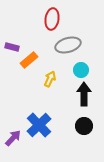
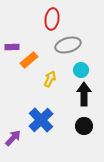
purple rectangle: rotated 16 degrees counterclockwise
blue cross: moved 2 px right, 5 px up
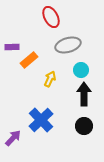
red ellipse: moved 1 px left, 2 px up; rotated 35 degrees counterclockwise
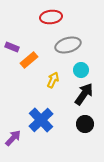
red ellipse: rotated 70 degrees counterclockwise
purple rectangle: rotated 24 degrees clockwise
yellow arrow: moved 3 px right, 1 px down
black arrow: rotated 35 degrees clockwise
black circle: moved 1 px right, 2 px up
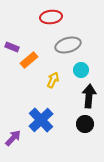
black arrow: moved 5 px right, 2 px down; rotated 30 degrees counterclockwise
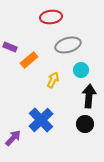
purple rectangle: moved 2 px left
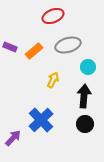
red ellipse: moved 2 px right, 1 px up; rotated 15 degrees counterclockwise
orange rectangle: moved 5 px right, 9 px up
cyan circle: moved 7 px right, 3 px up
black arrow: moved 5 px left
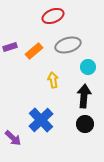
purple rectangle: rotated 40 degrees counterclockwise
yellow arrow: rotated 35 degrees counterclockwise
purple arrow: rotated 90 degrees clockwise
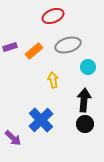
black arrow: moved 4 px down
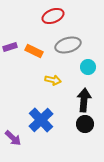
orange rectangle: rotated 66 degrees clockwise
yellow arrow: rotated 112 degrees clockwise
